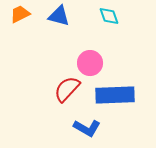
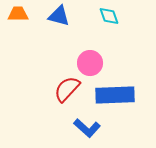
orange trapezoid: moved 2 px left; rotated 25 degrees clockwise
blue L-shape: rotated 12 degrees clockwise
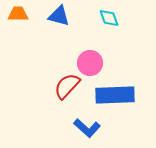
cyan diamond: moved 2 px down
red semicircle: moved 3 px up
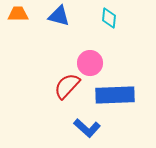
cyan diamond: rotated 25 degrees clockwise
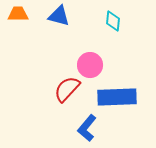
cyan diamond: moved 4 px right, 3 px down
pink circle: moved 2 px down
red semicircle: moved 3 px down
blue rectangle: moved 2 px right, 2 px down
blue L-shape: rotated 88 degrees clockwise
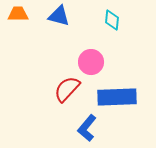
cyan diamond: moved 1 px left, 1 px up
pink circle: moved 1 px right, 3 px up
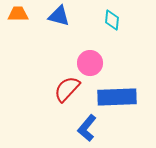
pink circle: moved 1 px left, 1 px down
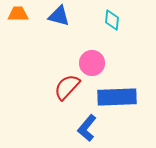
pink circle: moved 2 px right
red semicircle: moved 2 px up
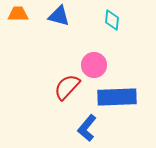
pink circle: moved 2 px right, 2 px down
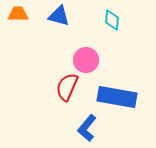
pink circle: moved 8 px left, 5 px up
red semicircle: rotated 20 degrees counterclockwise
blue rectangle: rotated 12 degrees clockwise
